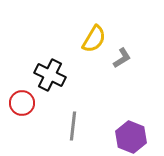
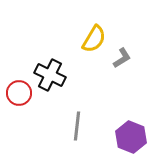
red circle: moved 3 px left, 10 px up
gray line: moved 4 px right
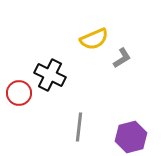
yellow semicircle: rotated 36 degrees clockwise
gray line: moved 2 px right, 1 px down
purple hexagon: rotated 24 degrees clockwise
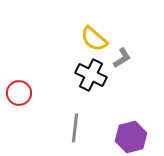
yellow semicircle: rotated 64 degrees clockwise
black cross: moved 41 px right
gray line: moved 4 px left, 1 px down
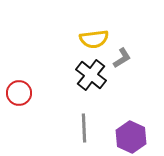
yellow semicircle: rotated 48 degrees counterclockwise
black cross: rotated 12 degrees clockwise
gray line: moved 9 px right; rotated 8 degrees counterclockwise
purple hexagon: rotated 20 degrees counterclockwise
